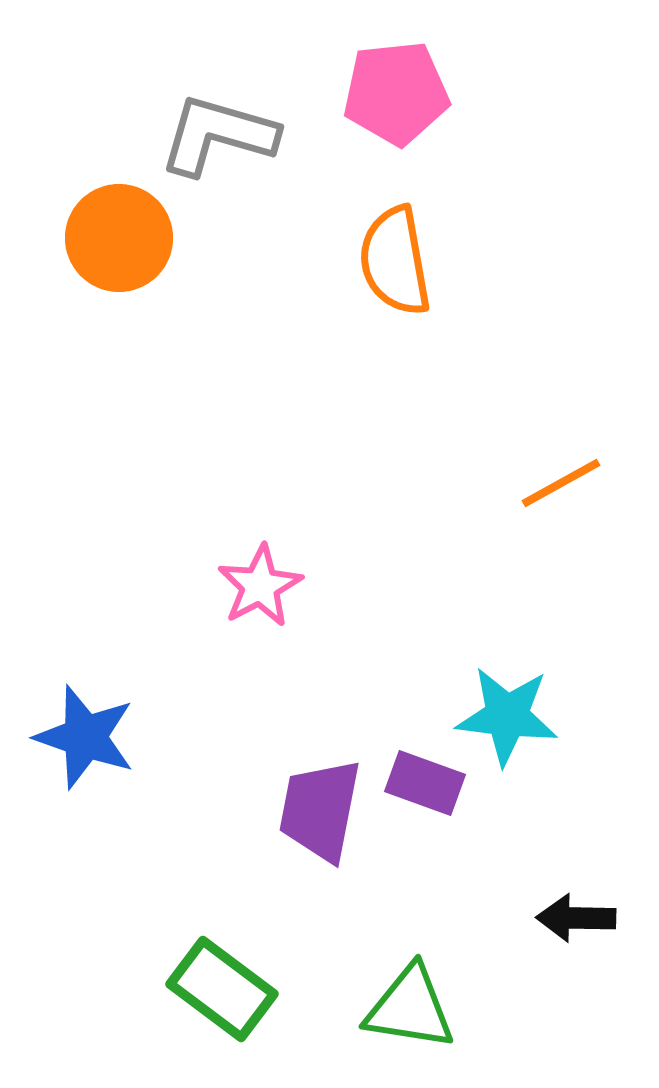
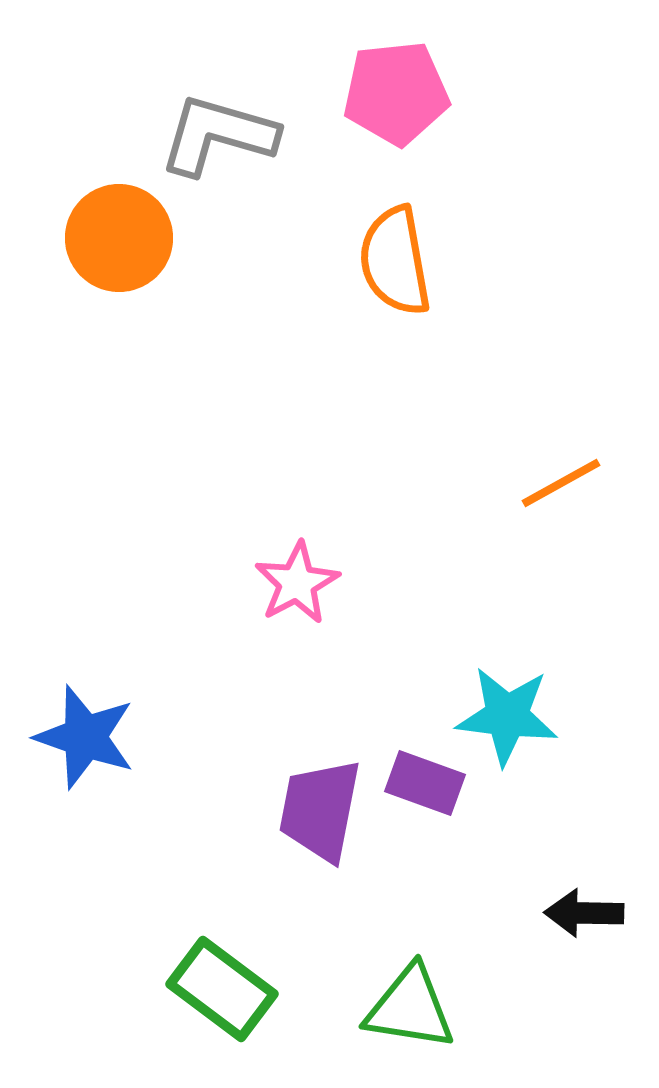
pink star: moved 37 px right, 3 px up
black arrow: moved 8 px right, 5 px up
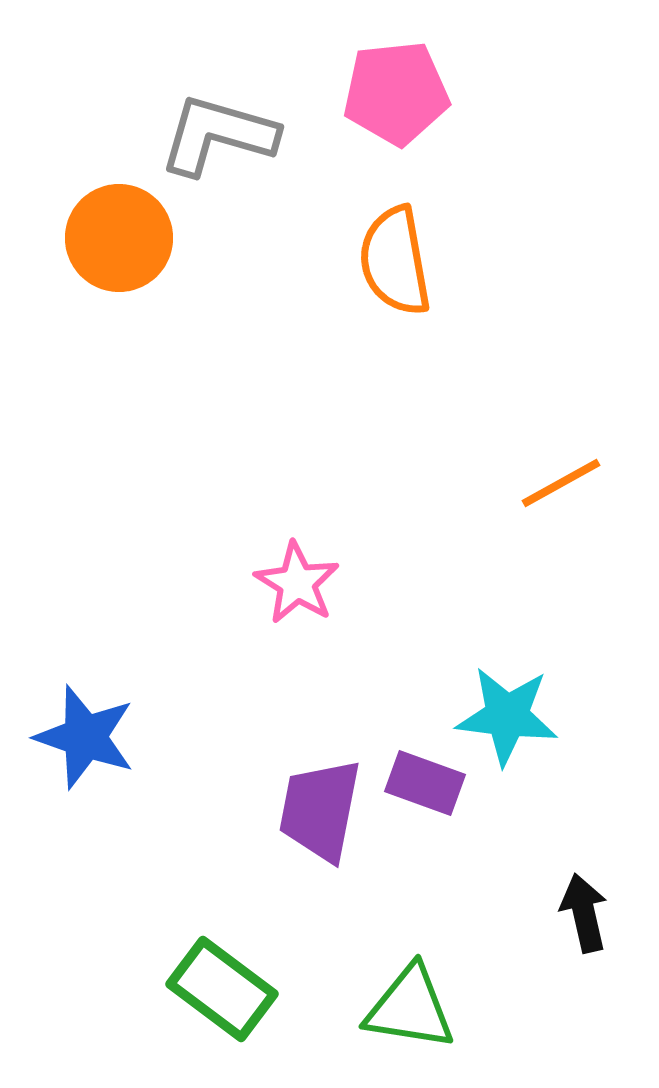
pink star: rotated 12 degrees counterclockwise
black arrow: rotated 76 degrees clockwise
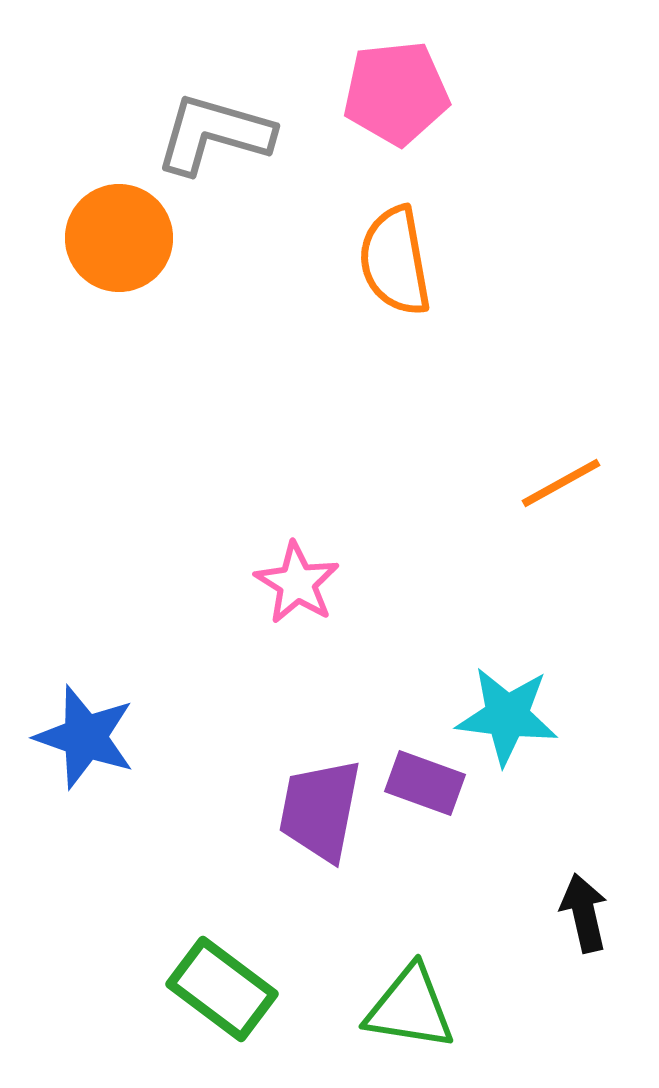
gray L-shape: moved 4 px left, 1 px up
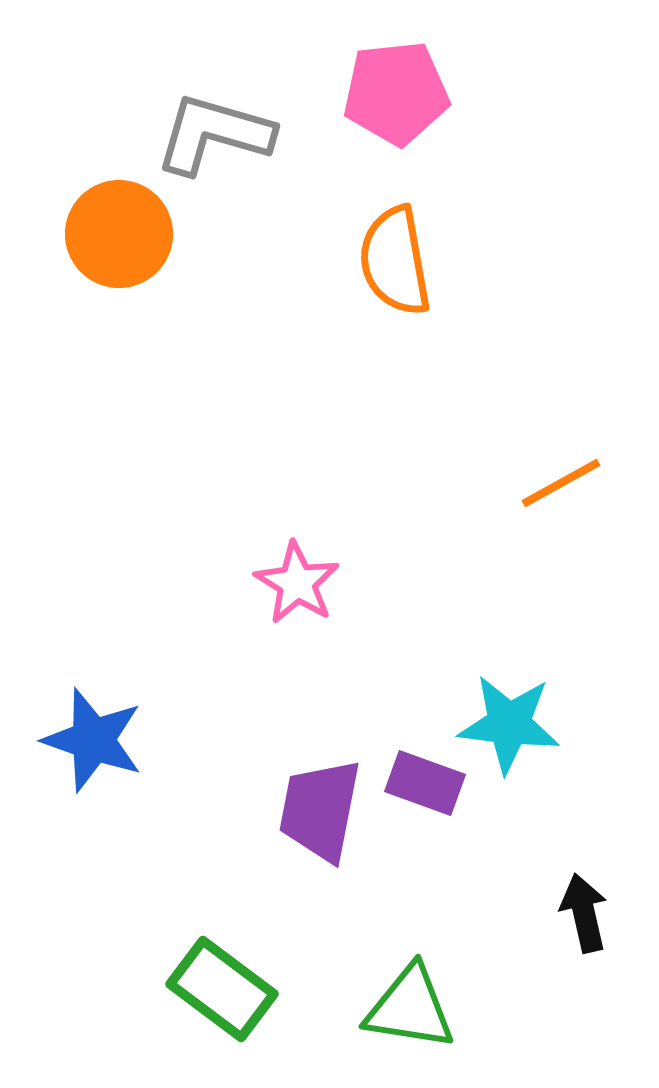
orange circle: moved 4 px up
cyan star: moved 2 px right, 8 px down
blue star: moved 8 px right, 3 px down
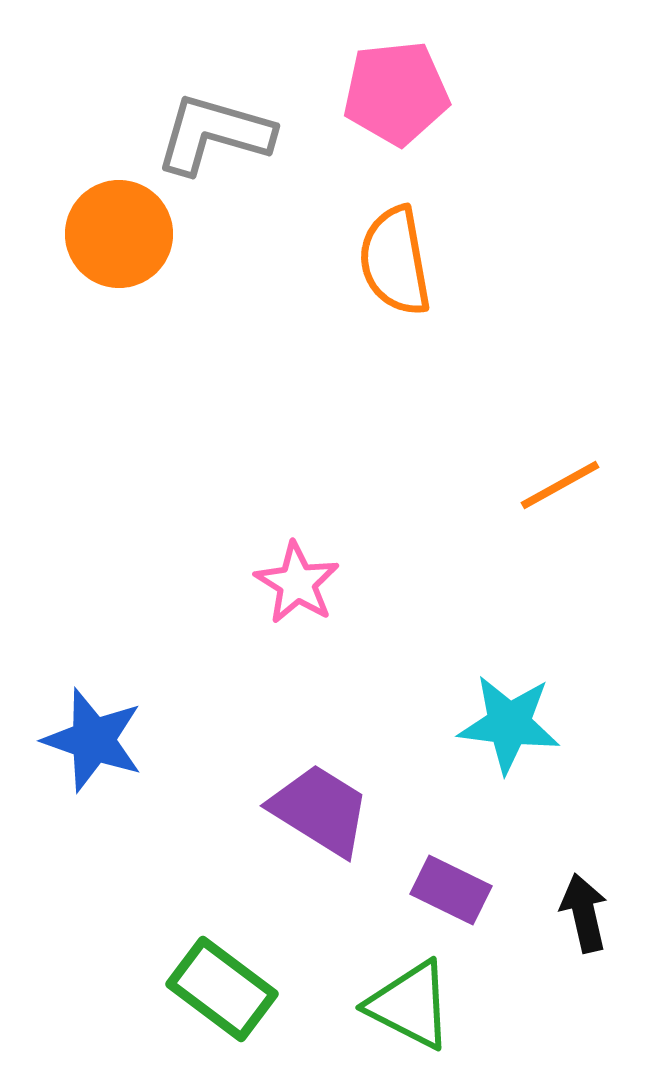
orange line: moved 1 px left, 2 px down
purple rectangle: moved 26 px right, 107 px down; rotated 6 degrees clockwise
purple trapezoid: rotated 111 degrees clockwise
green triangle: moved 3 px up; rotated 18 degrees clockwise
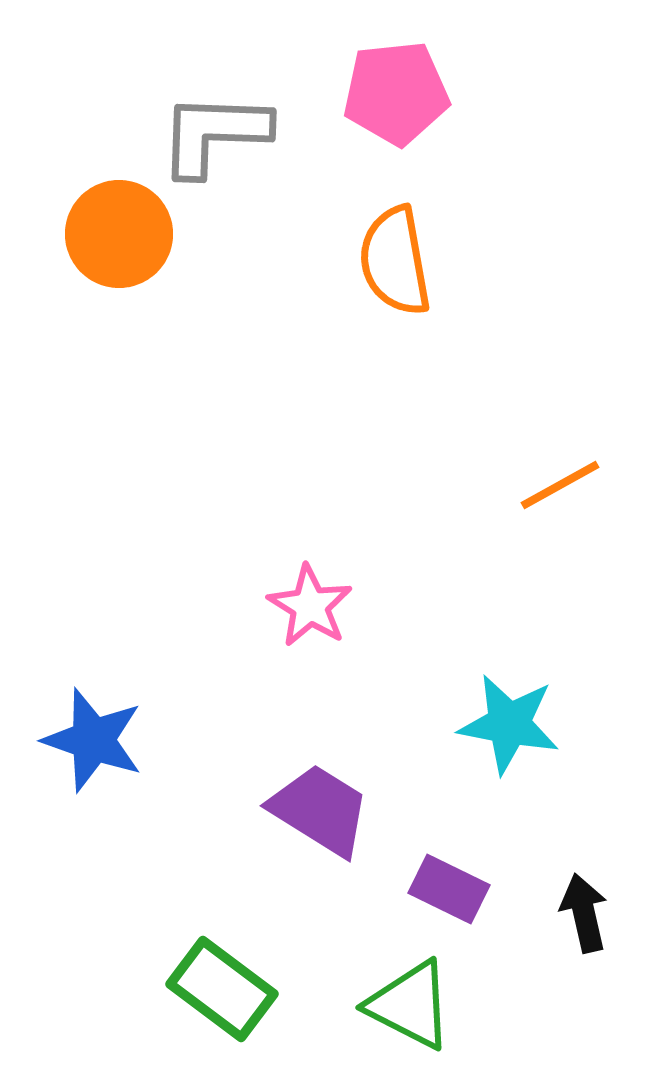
gray L-shape: rotated 14 degrees counterclockwise
pink star: moved 13 px right, 23 px down
cyan star: rotated 4 degrees clockwise
purple rectangle: moved 2 px left, 1 px up
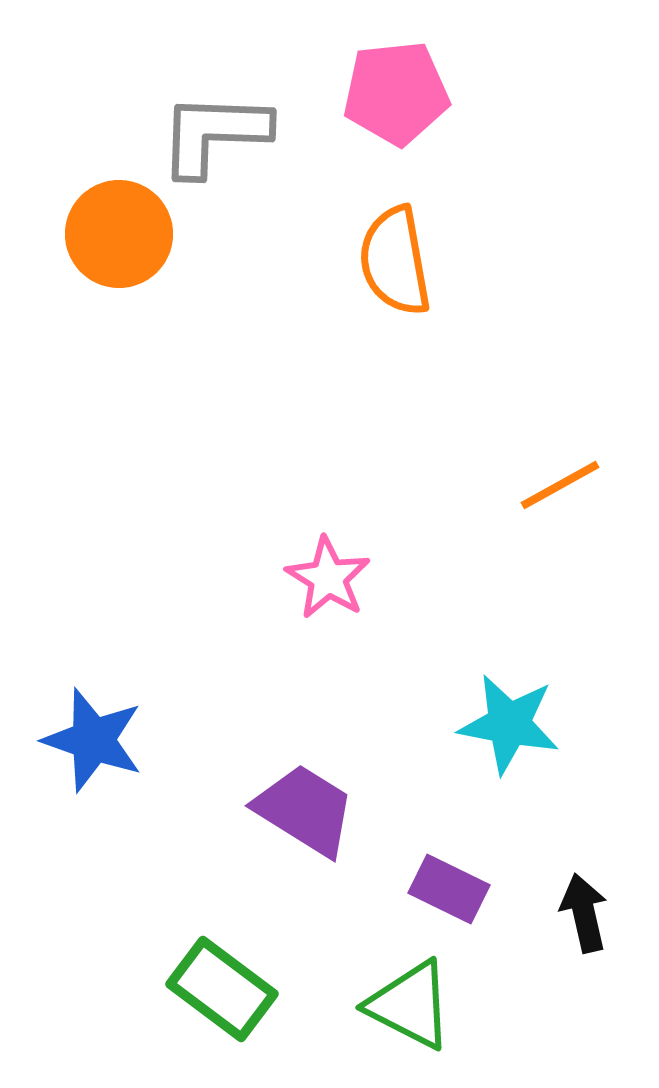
pink star: moved 18 px right, 28 px up
purple trapezoid: moved 15 px left
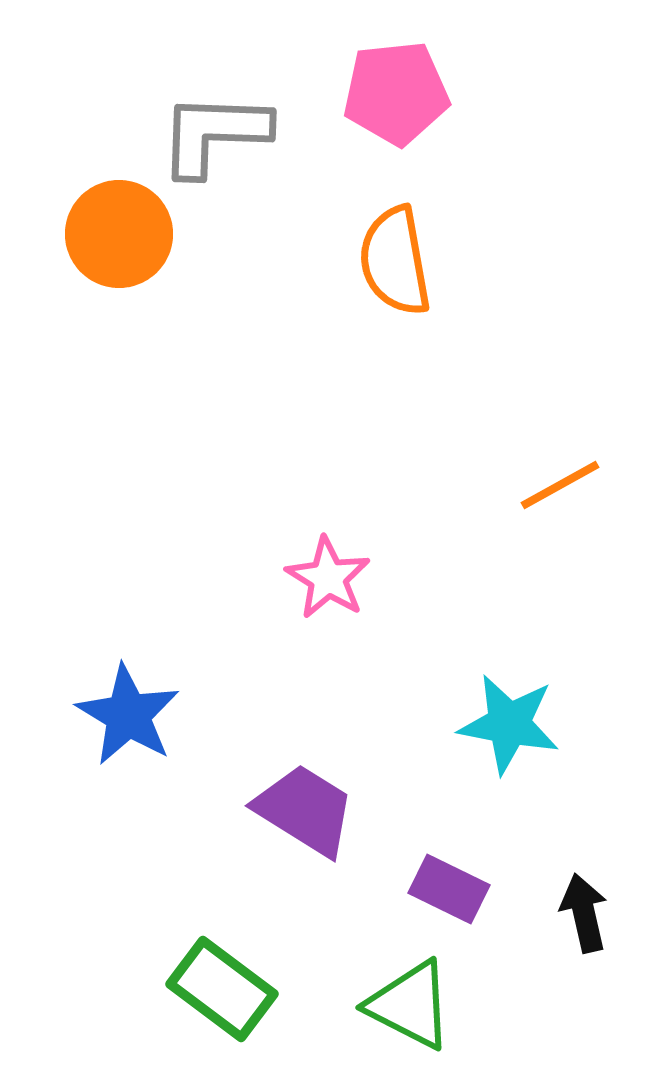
blue star: moved 35 px right, 25 px up; rotated 12 degrees clockwise
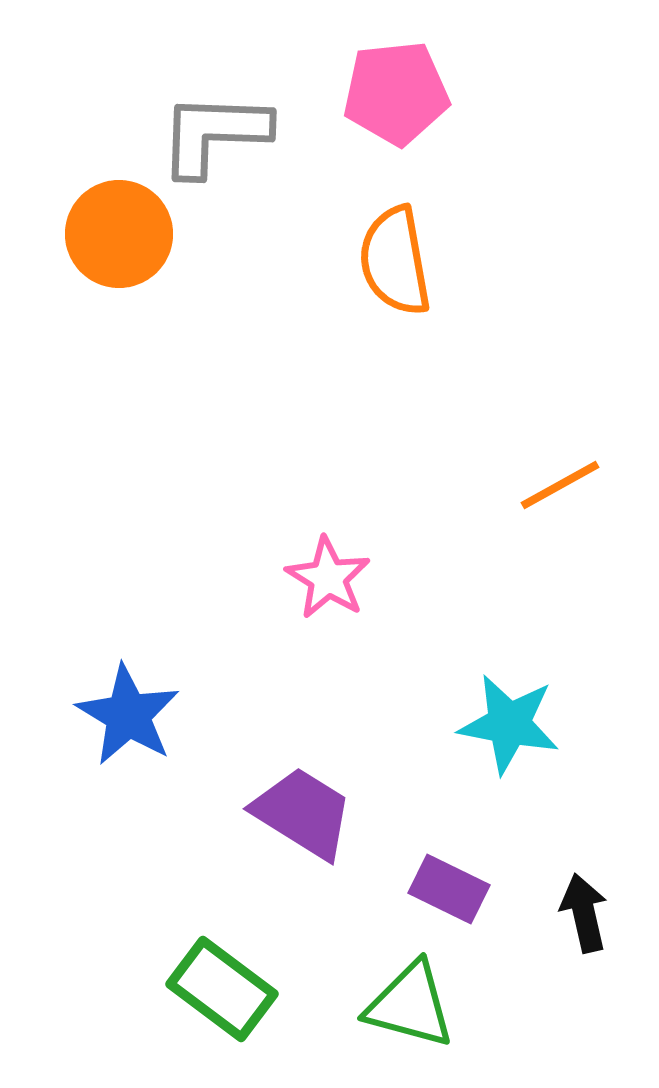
purple trapezoid: moved 2 px left, 3 px down
green triangle: rotated 12 degrees counterclockwise
